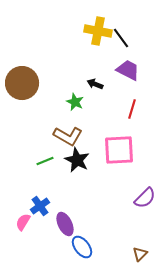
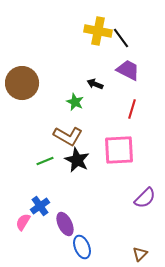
blue ellipse: rotated 15 degrees clockwise
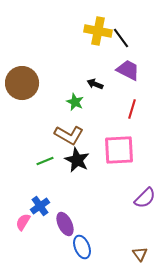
brown L-shape: moved 1 px right, 1 px up
brown triangle: rotated 21 degrees counterclockwise
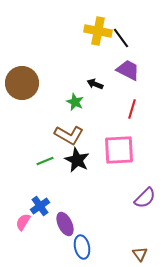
blue ellipse: rotated 10 degrees clockwise
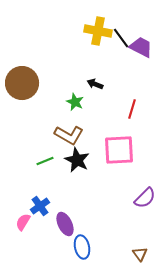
purple trapezoid: moved 13 px right, 23 px up
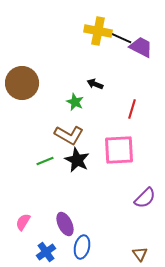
black line: rotated 30 degrees counterclockwise
blue cross: moved 6 px right, 46 px down
blue ellipse: rotated 25 degrees clockwise
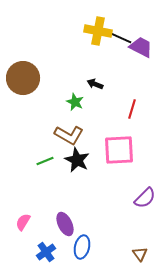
brown circle: moved 1 px right, 5 px up
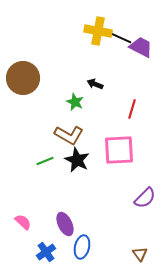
pink semicircle: rotated 102 degrees clockwise
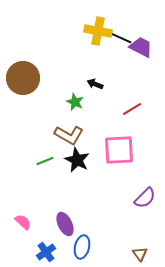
red line: rotated 42 degrees clockwise
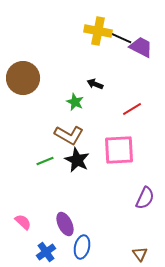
purple semicircle: rotated 20 degrees counterclockwise
